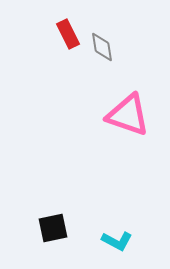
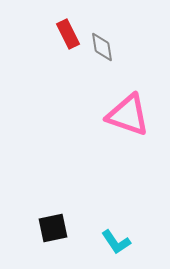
cyan L-shape: moved 1 px left, 1 px down; rotated 28 degrees clockwise
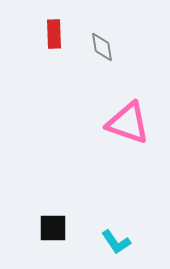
red rectangle: moved 14 px left; rotated 24 degrees clockwise
pink triangle: moved 8 px down
black square: rotated 12 degrees clockwise
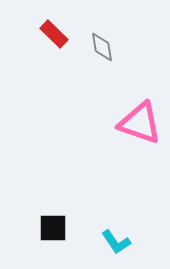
red rectangle: rotated 44 degrees counterclockwise
pink triangle: moved 12 px right
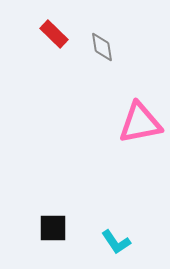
pink triangle: rotated 30 degrees counterclockwise
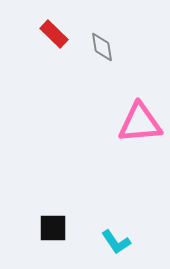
pink triangle: rotated 6 degrees clockwise
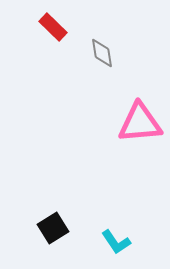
red rectangle: moved 1 px left, 7 px up
gray diamond: moved 6 px down
black square: rotated 32 degrees counterclockwise
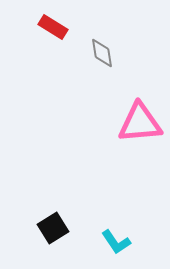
red rectangle: rotated 12 degrees counterclockwise
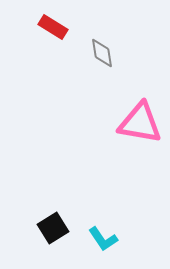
pink triangle: rotated 15 degrees clockwise
cyan L-shape: moved 13 px left, 3 px up
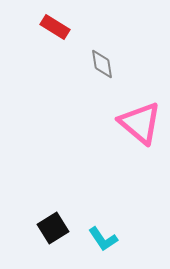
red rectangle: moved 2 px right
gray diamond: moved 11 px down
pink triangle: rotated 30 degrees clockwise
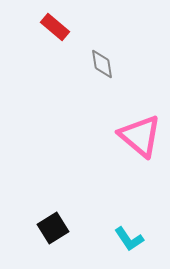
red rectangle: rotated 8 degrees clockwise
pink triangle: moved 13 px down
cyan L-shape: moved 26 px right
